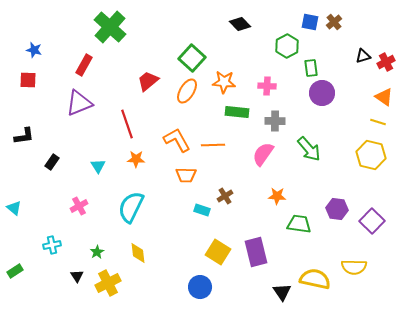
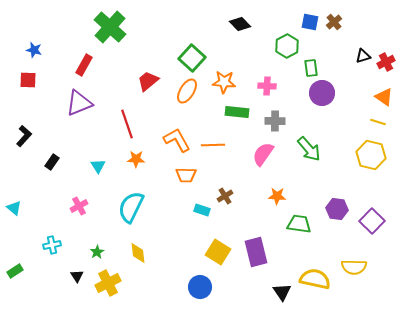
black L-shape at (24, 136): rotated 40 degrees counterclockwise
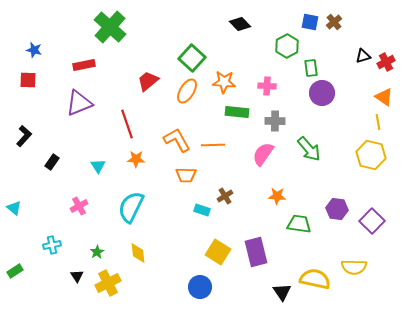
red rectangle at (84, 65): rotated 50 degrees clockwise
yellow line at (378, 122): rotated 63 degrees clockwise
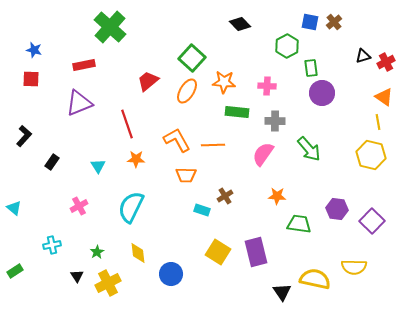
red square at (28, 80): moved 3 px right, 1 px up
blue circle at (200, 287): moved 29 px left, 13 px up
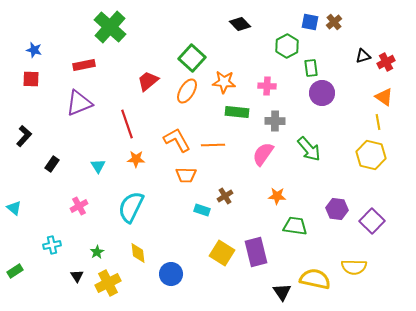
black rectangle at (52, 162): moved 2 px down
green trapezoid at (299, 224): moved 4 px left, 2 px down
yellow square at (218, 252): moved 4 px right, 1 px down
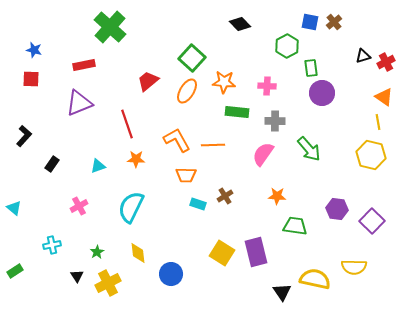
cyan triangle at (98, 166): rotated 42 degrees clockwise
cyan rectangle at (202, 210): moved 4 px left, 6 px up
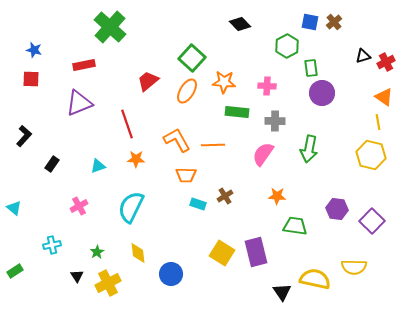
green arrow at (309, 149): rotated 52 degrees clockwise
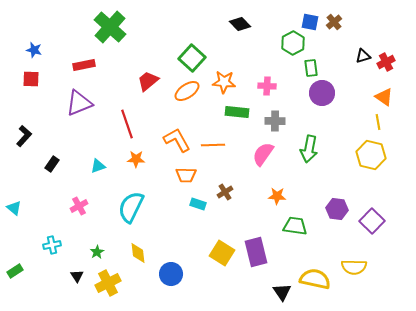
green hexagon at (287, 46): moved 6 px right, 3 px up
orange ellipse at (187, 91): rotated 25 degrees clockwise
brown cross at (225, 196): moved 4 px up
